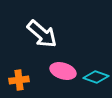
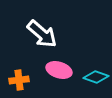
pink ellipse: moved 4 px left, 1 px up
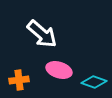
cyan diamond: moved 2 px left, 5 px down
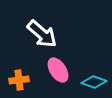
pink ellipse: moved 1 px left; rotated 40 degrees clockwise
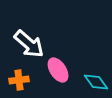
white arrow: moved 13 px left, 10 px down
cyan diamond: moved 2 px right; rotated 35 degrees clockwise
